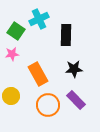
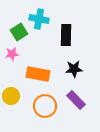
cyan cross: rotated 36 degrees clockwise
green square: moved 3 px right, 1 px down; rotated 24 degrees clockwise
orange rectangle: rotated 50 degrees counterclockwise
orange circle: moved 3 px left, 1 px down
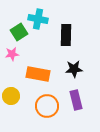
cyan cross: moved 1 px left
purple rectangle: rotated 30 degrees clockwise
orange circle: moved 2 px right
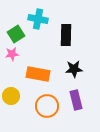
green square: moved 3 px left, 2 px down
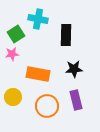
yellow circle: moved 2 px right, 1 px down
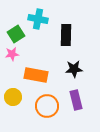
orange rectangle: moved 2 px left, 1 px down
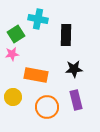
orange circle: moved 1 px down
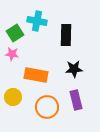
cyan cross: moved 1 px left, 2 px down
green square: moved 1 px left, 1 px up
pink star: rotated 16 degrees clockwise
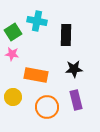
green square: moved 2 px left, 1 px up
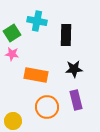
green square: moved 1 px left, 1 px down
yellow circle: moved 24 px down
